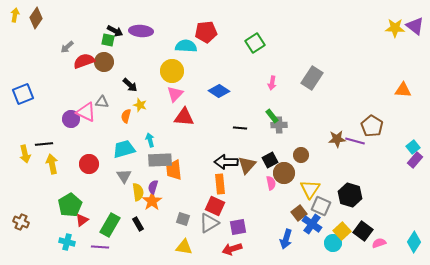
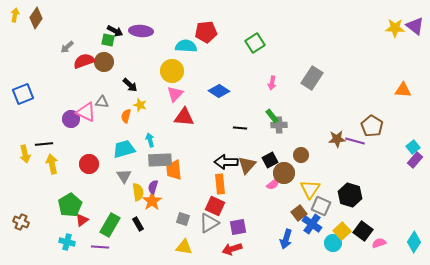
pink semicircle at (271, 183): moved 2 px right, 1 px down; rotated 64 degrees clockwise
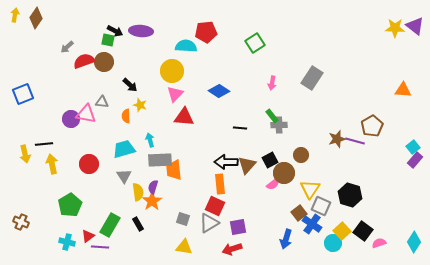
pink triangle at (86, 112): moved 2 px down; rotated 15 degrees counterclockwise
orange semicircle at (126, 116): rotated 16 degrees counterclockwise
brown pentagon at (372, 126): rotated 10 degrees clockwise
brown star at (337, 139): rotated 12 degrees counterclockwise
red triangle at (82, 220): moved 6 px right, 16 px down
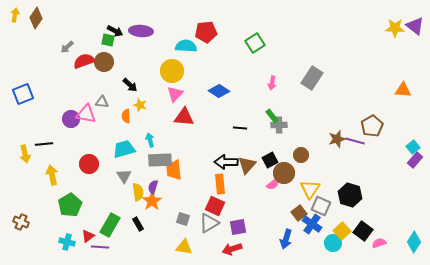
yellow arrow at (52, 164): moved 11 px down
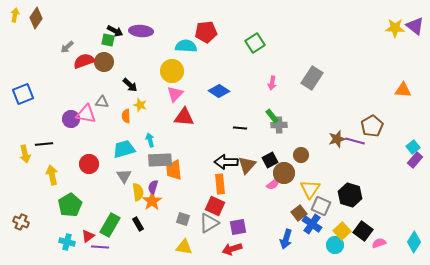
cyan circle at (333, 243): moved 2 px right, 2 px down
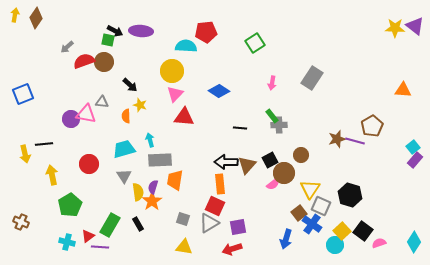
orange trapezoid at (174, 170): moved 1 px right, 10 px down; rotated 15 degrees clockwise
